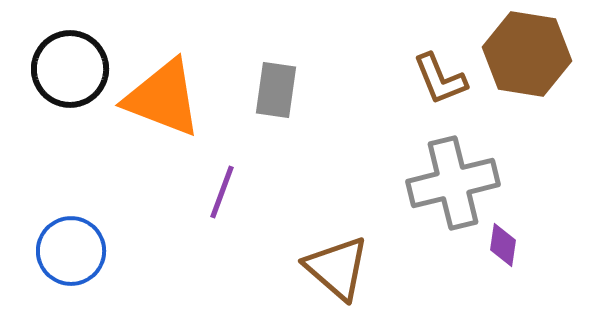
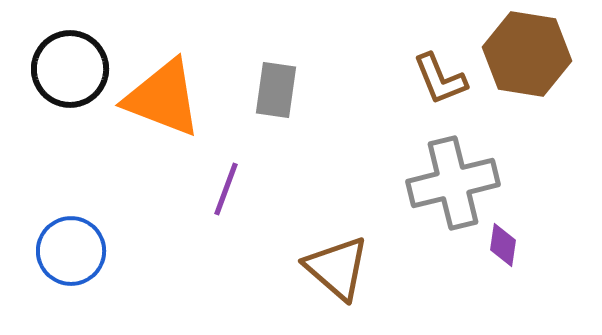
purple line: moved 4 px right, 3 px up
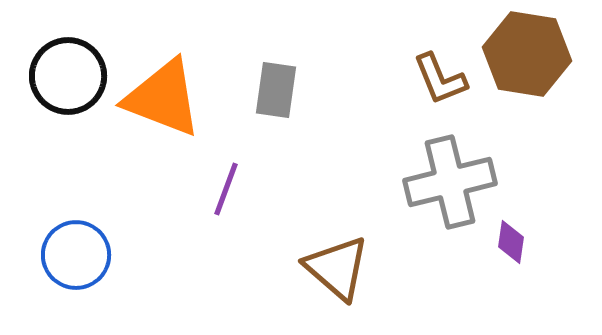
black circle: moved 2 px left, 7 px down
gray cross: moved 3 px left, 1 px up
purple diamond: moved 8 px right, 3 px up
blue circle: moved 5 px right, 4 px down
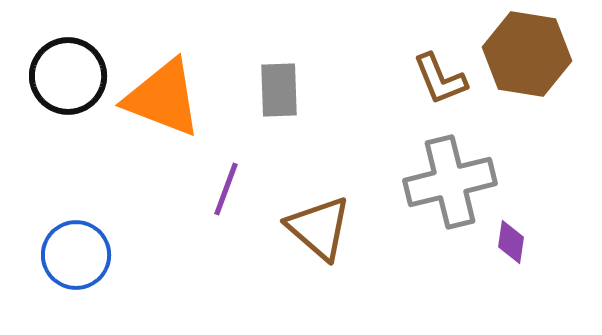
gray rectangle: moved 3 px right; rotated 10 degrees counterclockwise
brown triangle: moved 18 px left, 40 px up
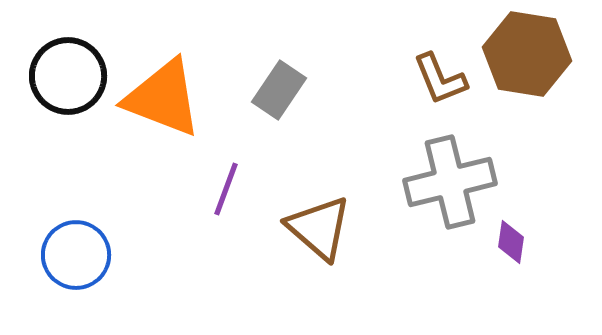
gray rectangle: rotated 36 degrees clockwise
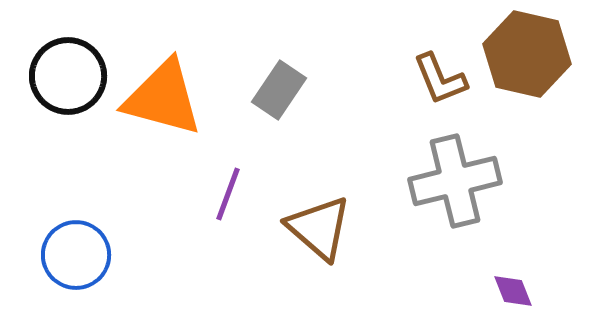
brown hexagon: rotated 4 degrees clockwise
orange triangle: rotated 6 degrees counterclockwise
gray cross: moved 5 px right, 1 px up
purple line: moved 2 px right, 5 px down
purple diamond: moved 2 px right, 49 px down; rotated 30 degrees counterclockwise
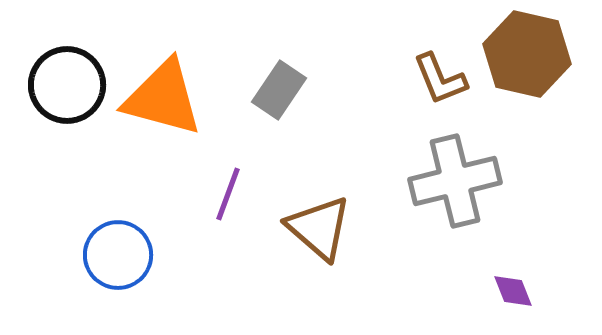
black circle: moved 1 px left, 9 px down
blue circle: moved 42 px right
